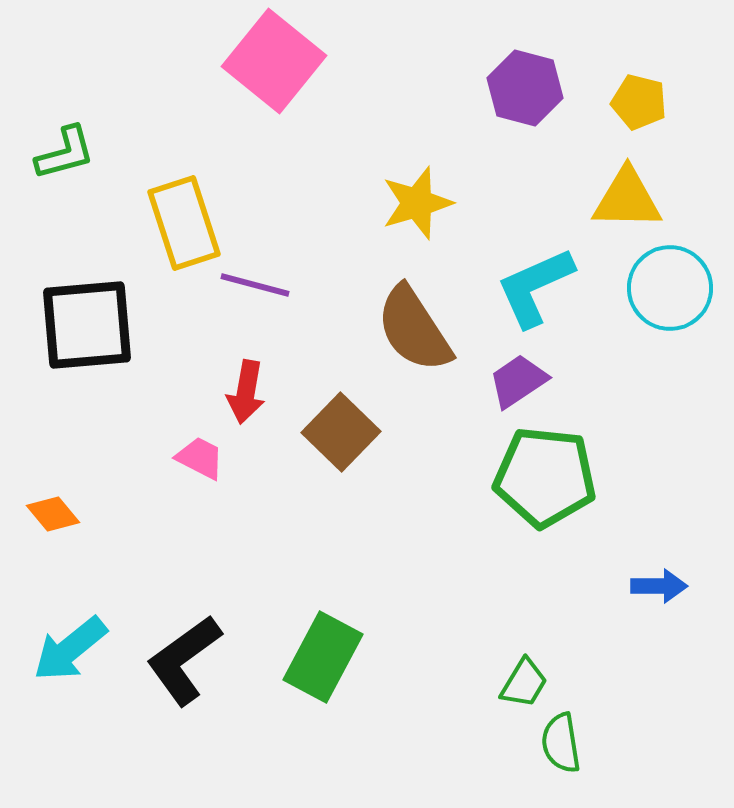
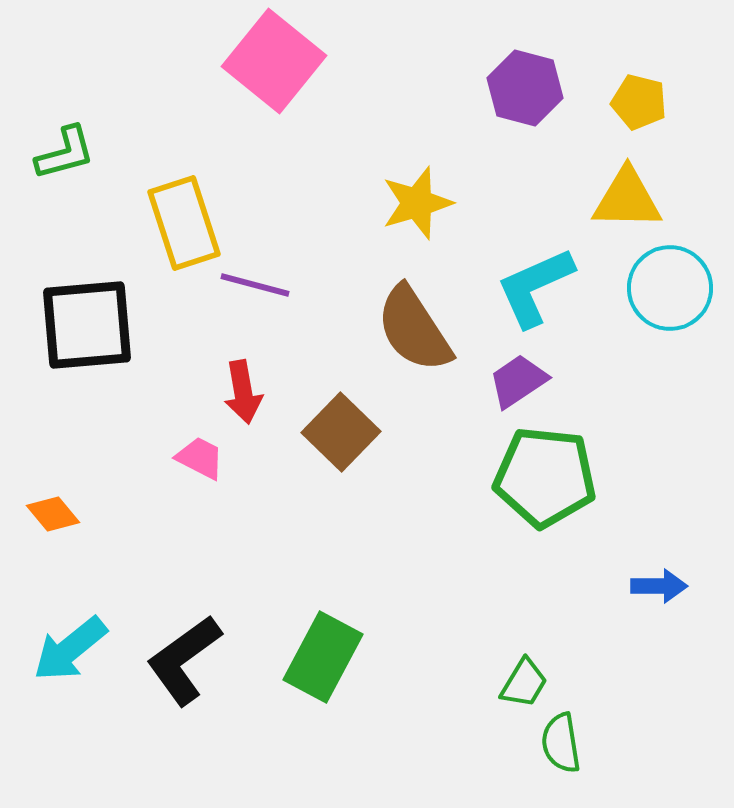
red arrow: moved 3 px left; rotated 20 degrees counterclockwise
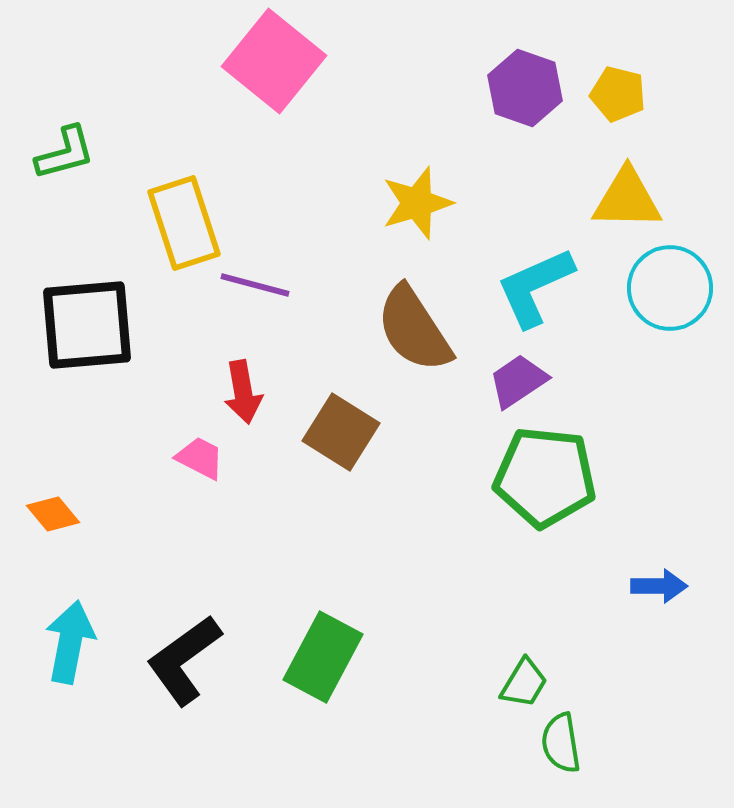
purple hexagon: rotated 4 degrees clockwise
yellow pentagon: moved 21 px left, 8 px up
brown square: rotated 12 degrees counterclockwise
cyan arrow: moved 7 px up; rotated 140 degrees clockwise
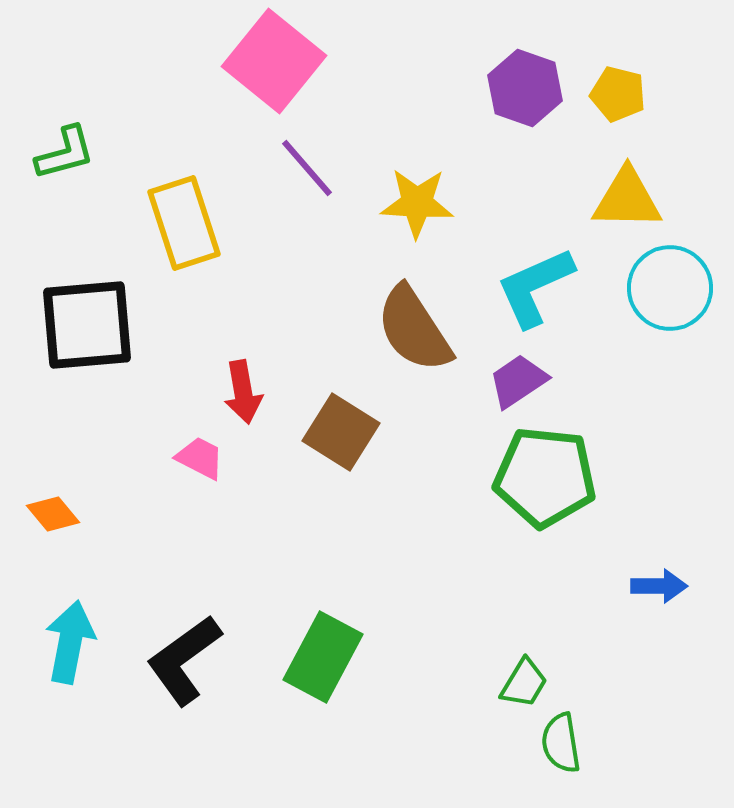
yellow star: rotated 20 degrees clockwise
purple line: moved 52 px right, 117 px up; rotated 34 degrees clockwise
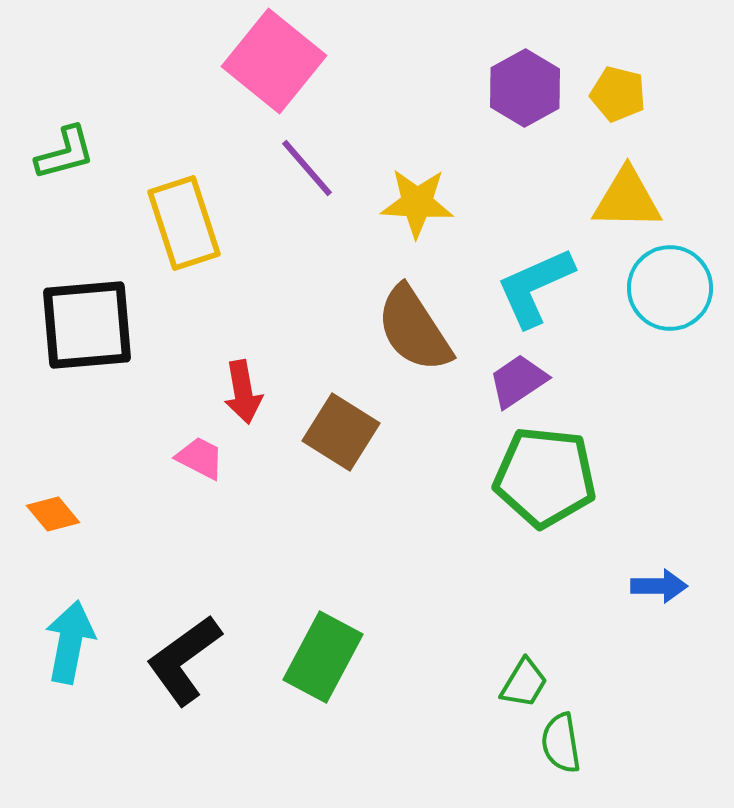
purple hexagon: rotated 12 degrees clockwise
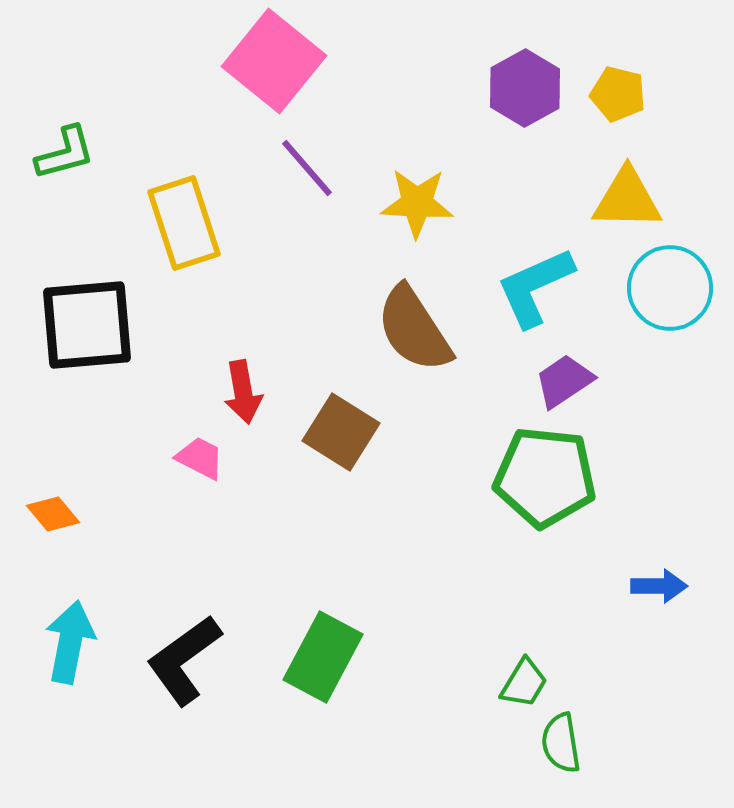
purple trapezoid: moved 46 px right
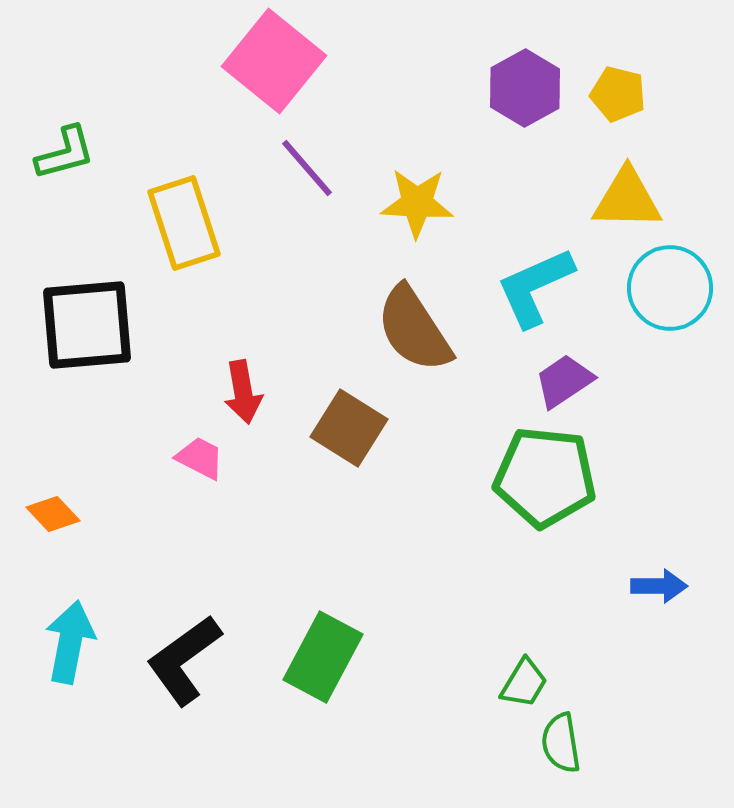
brown square: moved 8 px right, 4 px up
orange diamond: rotated 4 degrees counterclockwise
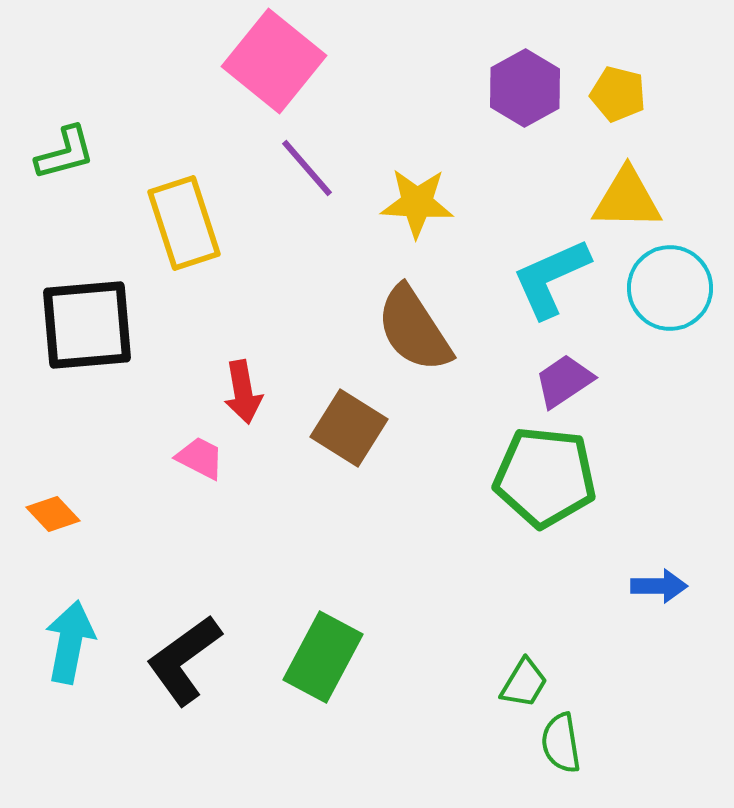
cyan L-shape: moved 16 px right, 9 px up
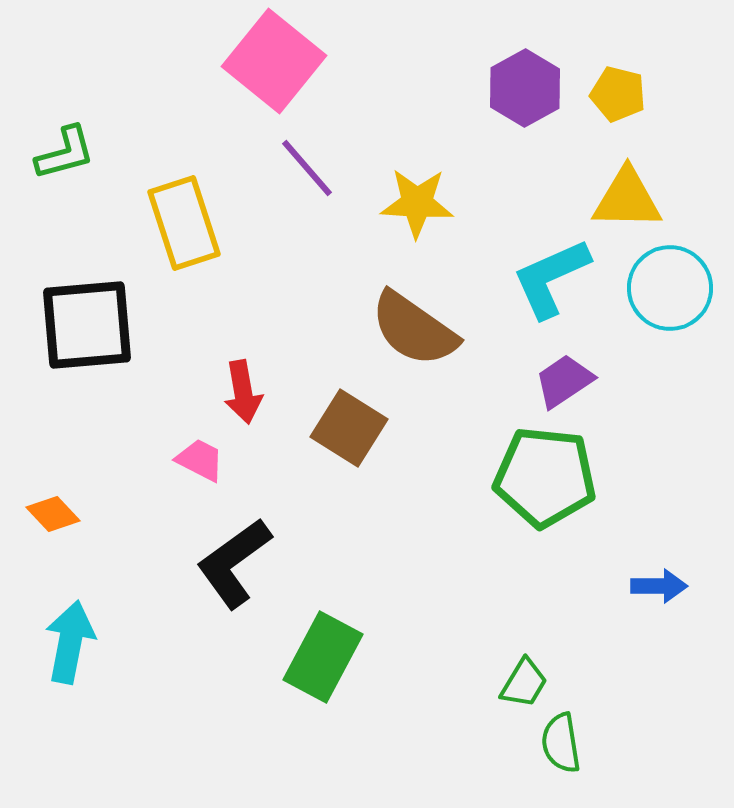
brown semicircle: rotated 22 degrees counterclockwise
pink trapezoid: moved 2 px down
black L-shape: moved 50 px right, 97 px up
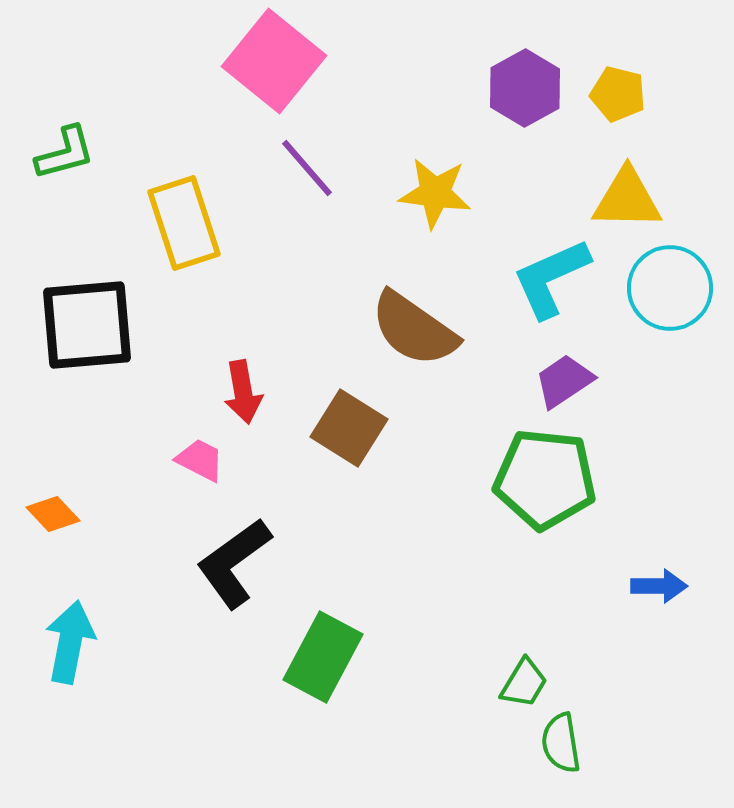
yellow star: moved 18 px right, 10 px up; rotated 4 degrees clockwise
green pentagon: moved 2 px down
